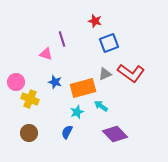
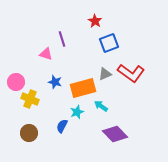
red star: rotated 16 degrees clockwise
blue semicircle: moved 5 px left, 6 px up
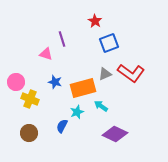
purple diamond: rotated 20 degrees counterclockwise
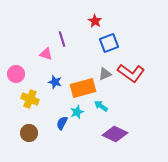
pink circle: moved 8 px up
blue semicircle: moved 3 px up
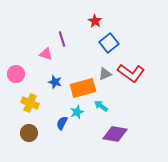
blue square: rotated 18 degrees counterclockwise
yellow cross: moved 4 px down
purple diamond: rotated 15 degrees counterclockwise
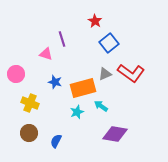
blue semicircle: moved 6 px left, 18 px down
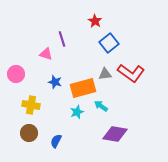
gray triangle: rotated 16 degrees clockwise
yellow cross: moved 1 px right, 2 px down; rotated 12 degrees counterclockwise
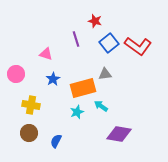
red star: rotated 16 degrees counterclockwise
purple line: moved 14 px right
red L-shape: moved 7 px right, 27 px up
blue star: moved 2 px left, 3 px up; rotated 24 degrees clockwise
purple diamond: moved 4 px right
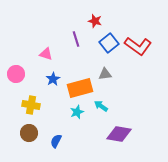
orange rectangle: moved 3 px left
